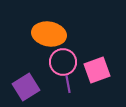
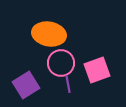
pink circle: moved 2 px left, 1 px down
purple square: moved 2 px up
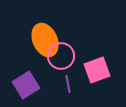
orange ellipse: moved 4 px left, 6 px down; rotated 56 degrees clockwise
pink circle: moved 7 px up
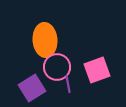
orange ellipse: rotated 20 degrees clockwise
pink circle: moved 4 px left, 11 px down
purple square: moved 6 px right, 3 px down
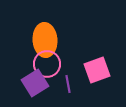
pink circle: moved 10 px left, 3 px up
purple square: moved 3 px right, 5 px up
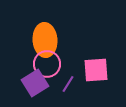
pink square: moved 1 px left; rotated 16 degrees clockwise
purple line: rotated 42 degrees clockwise
